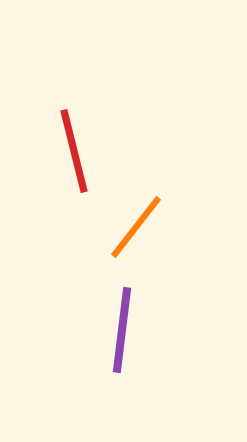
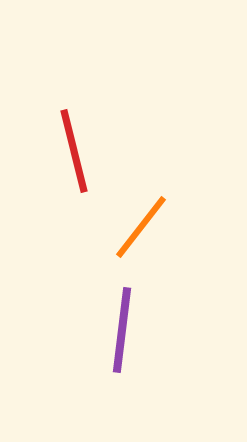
orange line: moved 5 px right
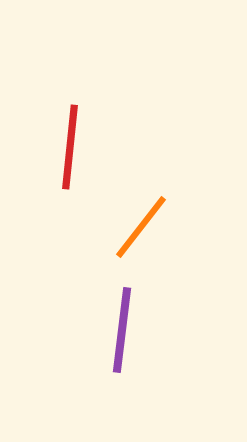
red line: moved 4 px left, 4 px up; rotated 20 degrees clockwise
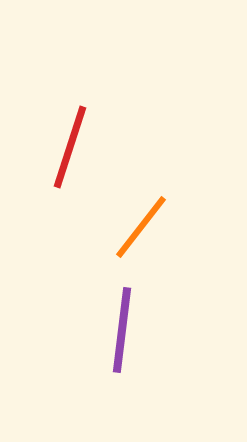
red line: rotated 12 degrees clockwise
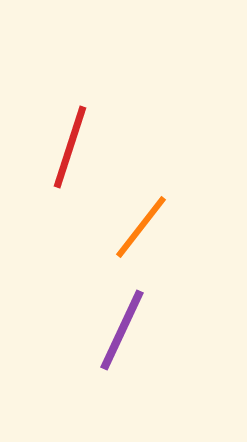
purple line: rotated 18 degrees clockwise
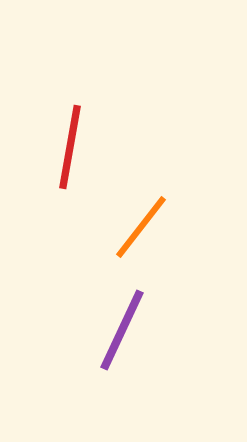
red line: rotated 8 degrees counterclockwise
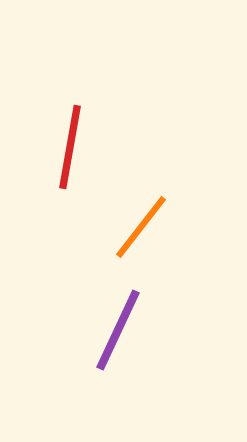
purple line: moved 4 px left
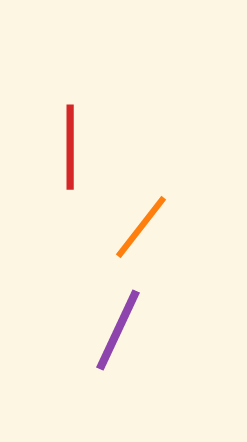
red line: rotated 10 degrees counterclockwise
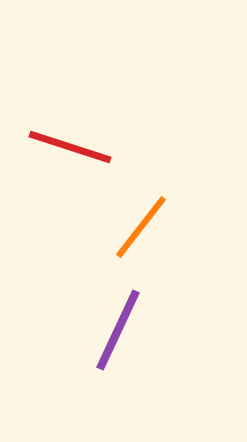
red line: rotated 72 degrees counterclockwise
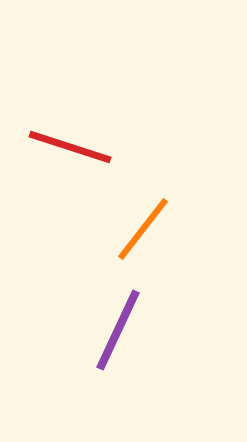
orange line: moved 2 px right, 2 px down
